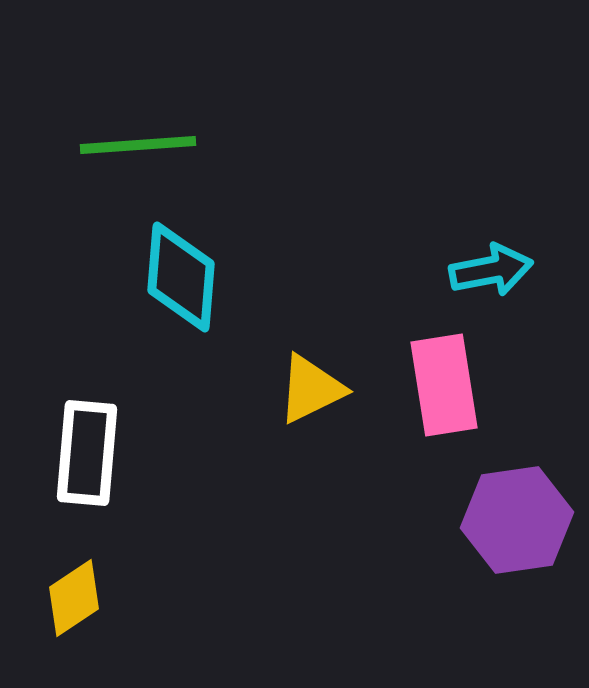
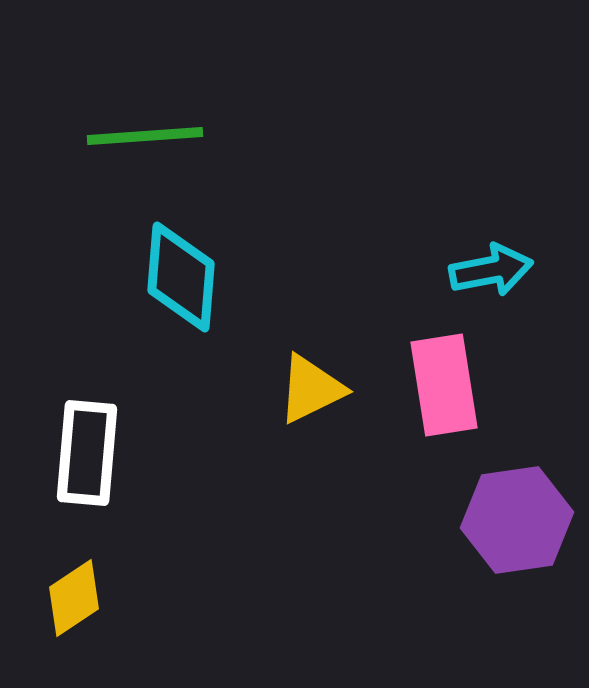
green line: moved 7 px right, 9 px up
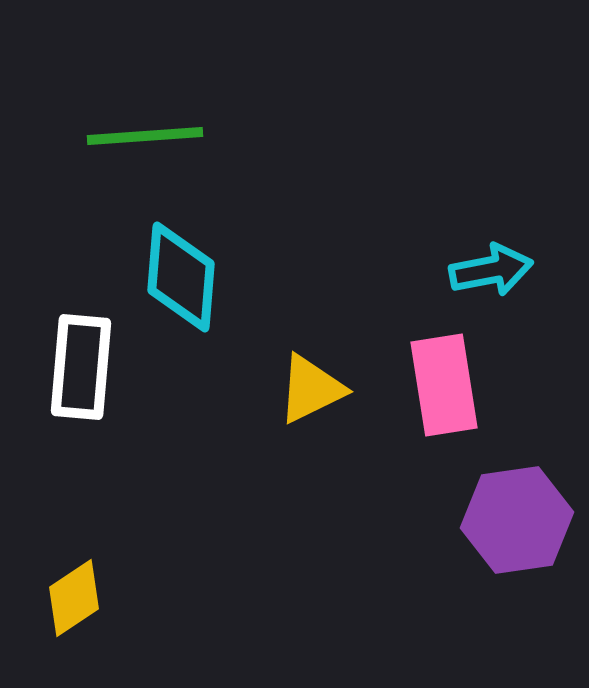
white rectangle: moved 6 px left, 86 px up
